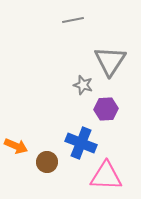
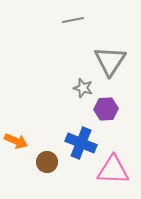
gray star: moved 3 px down
orange arrow: moved 5 px up
pink triangle: moved 7 px right, 6 px up
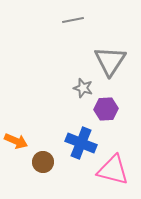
brown circle: moved 4 px left
pink triangle: rotated 12 degrees clockwise
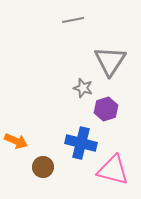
purple hexagon: rotated 15 degrees counterclockwise
blue cross: rotated 8 degrees counterclockwise
brown circle: moved 5 px down
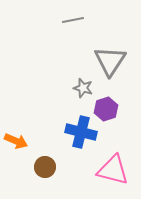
blue cross: moved 11 px up
brown circle: moved 2 px right
